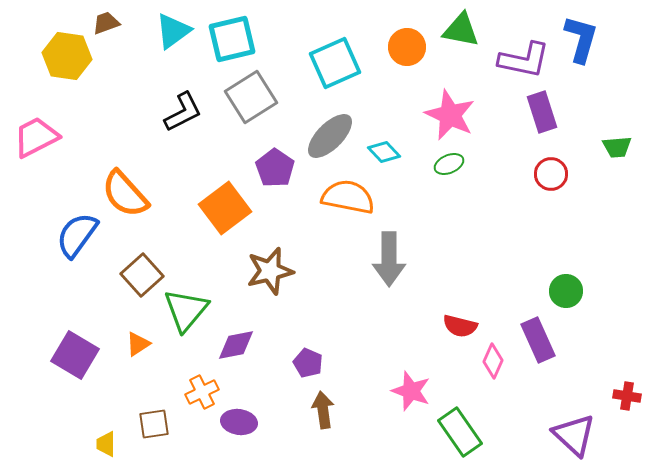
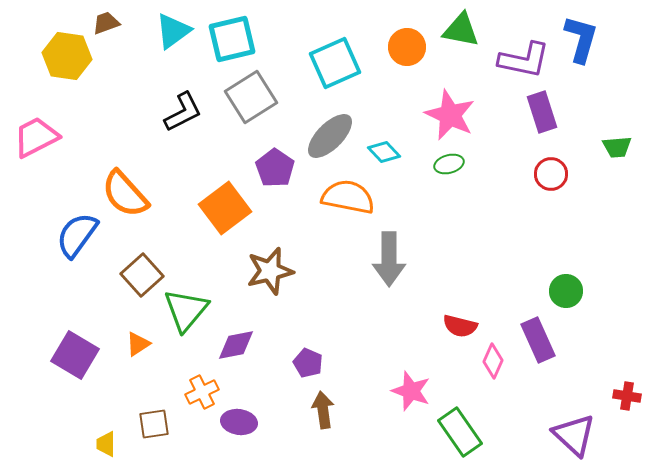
green ellipse at (449, 164): rotated 8 degrees clockwise
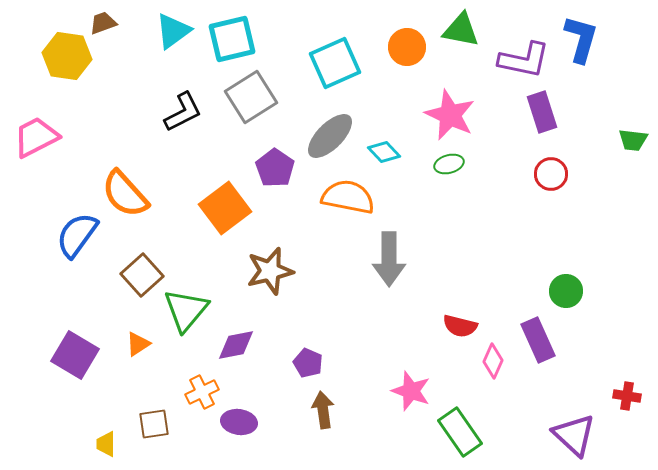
brown trapezoid at (106, 23): moved 3 px left
green trapezoid at (617, 147): moved 16 px right, 7 px up; rotated 12 degrees clockwise
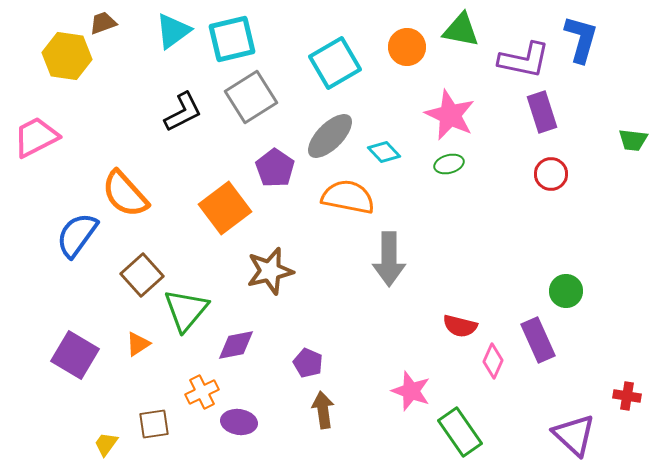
cyan square at (335, 63): rotated 6 degrees counterclockwise
yellow trapezoid at (106, 444): rotated 36 degrees clockwise
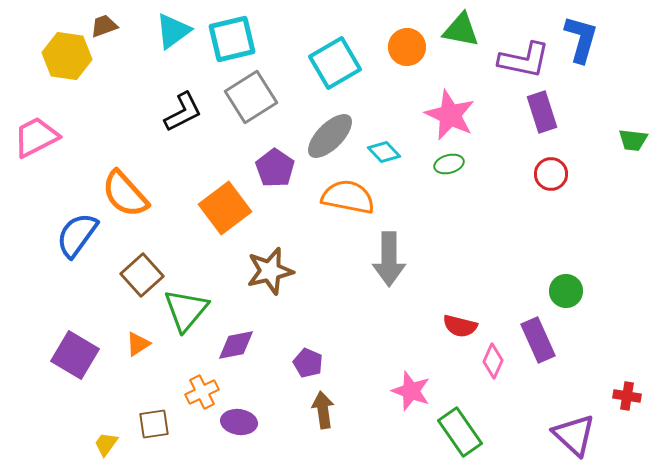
brown trapezoid at (103, 23): moved 1 px right, 3 px down
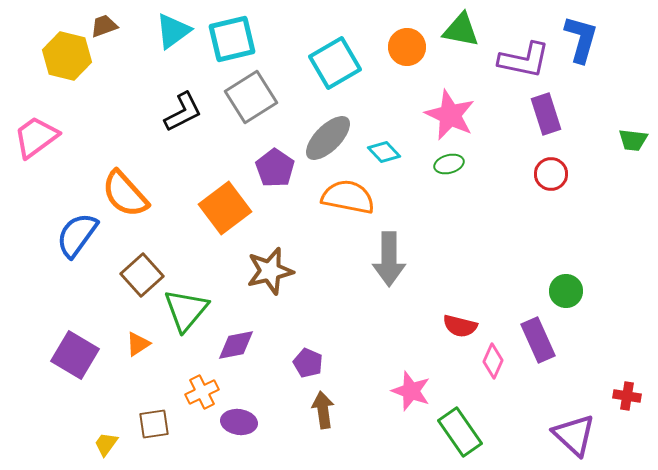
yellow hexagon at (67, 56): rotated 6 degrees clockwise
purple rectangle at (542, 112): moved 4 px right, 2 px down
gray ellipse at (330, 136): moved 2 px left, 2 px down
pink trapezoid at (36, 137): rotated 9 degrees counterclockwise
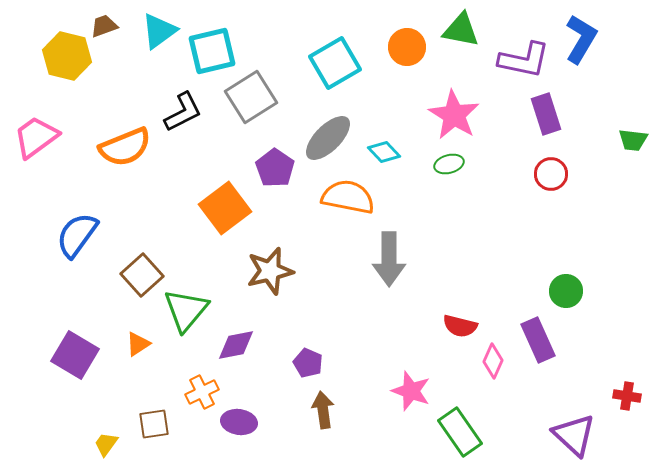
cyan triangle at (173, 31): moved 14 px left
cyan square at (232, 39): moved 20 px left, 12 px down
blue L-shape at (581, 39): rotated 15 degrees clockwise
pink star at (450, 115): moved 4 px right; rotated 6 degrees clockwise
orange semicircle at (125, 194): moved 47 px up; rotated 70 degrees counterclockwise
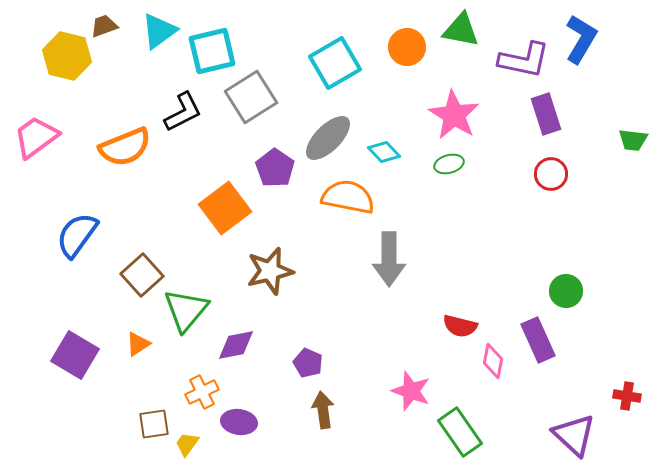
pink diamond at (493, 361): rotated 12 degrees counterclockwise
yellow trapezoid at (106, 444): moved 81 px right
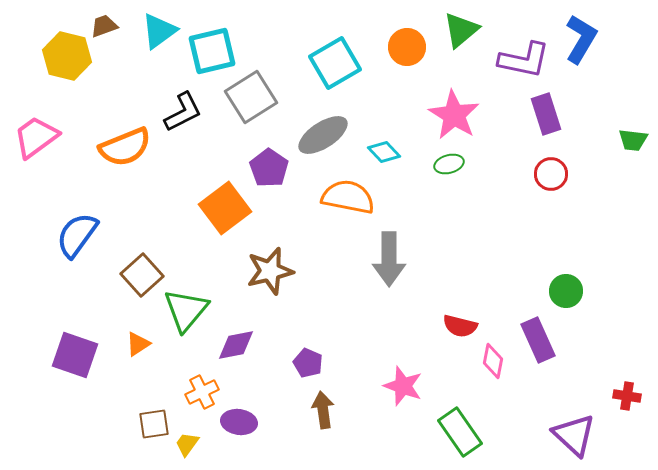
green triangle at (461, 30): rotated 51 degrees counterclockwise
gray ellipse at (328, 138): moved 5 px left, 3 px up; rotated 12 degrees clockwise
purple pentagon at (275, 168): moved 6 px left
purple square at (75, 355): rotated 12 degrees counterclockwise
pink star at (411, 391): moved 8 px left, 5 px up
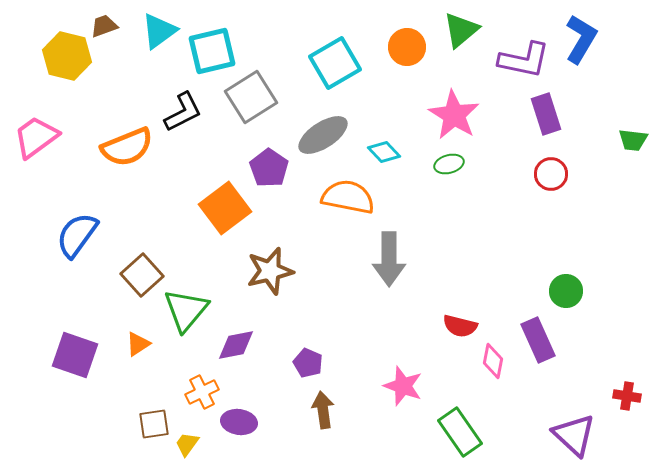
orange semicircle at (125, 147): moved 2 px right
